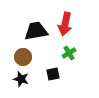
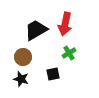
black trapezoid: moved 1 px up; rotated 20 degrees counterclockwise
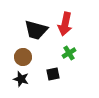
black trapezoid: rotated 135 degrees counterclockwise
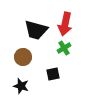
green cross: moved 5 px left, 5 px up
black star: moved 7 px down
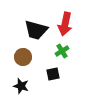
green cross: moved 2 px left, 3 px down
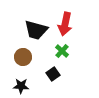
green cross: rotated 16 degrees counterclockwise
black square: rotated 24 degrees counterclockwise
black star: rotated 14 degrees counterclockwise
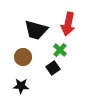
red arrow: moved 3 px right
green cross: moved 2 px left, 1 px up
black square: moved 6 px up
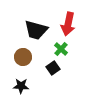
green cross: moved 1 px right, 1 px up
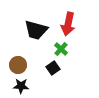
brown circle: moved 5 px left, 8 px down
